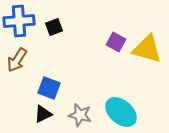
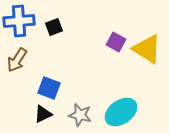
yellow triangle: rotated 16 degrees clockwise
cyan ellipse: rotated 76 degrees counterclockwise
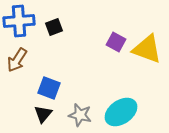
yellow triangle: rotated 12 degrees counterclockwise
black triangle: rotated 24 degrees counterclockwise
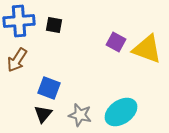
black square: moved 2 px up; rotated 30 degrees clockwise
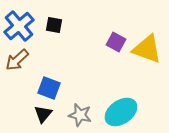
blue cross: moved 5 px down; rotated 36 degrees counterclockwise
brown arrow: rotated 15 degrees clockwise
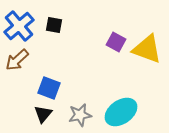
gray star: rotated 25 degrees counterclockwise
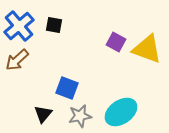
blue square: moved 18 px right
gray star: moved 1 px down
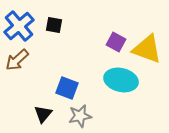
cyan ellipse: moved 32 px up; rotated 48 degrees clockwise
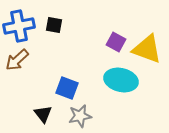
blue cross: rotated 28 degrees clockwise
black triangle: rotated 18 degrees counterclockwise
